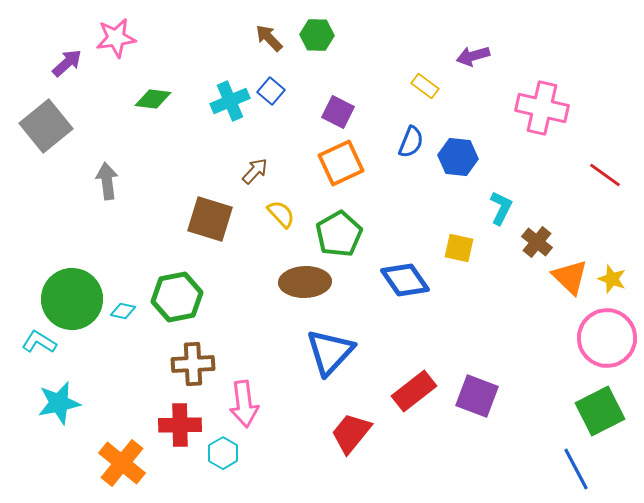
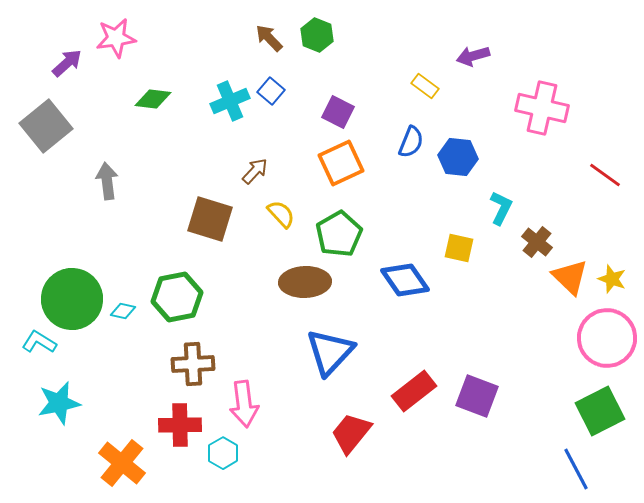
green hexagon at (317, 35): rotated 20 degrees clockwise
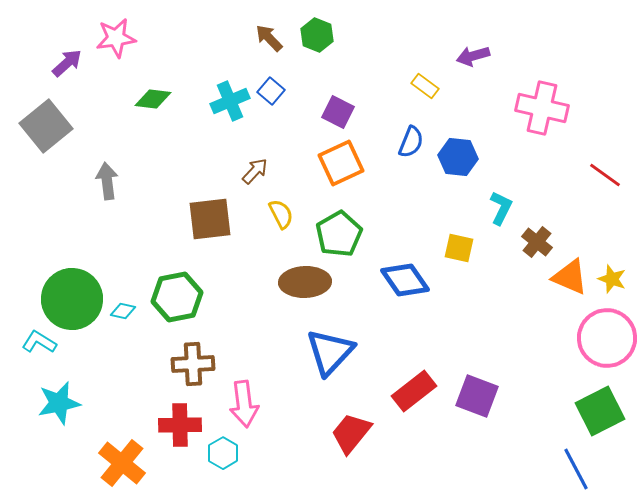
yellow semicircle at (281, 214): rotated 16 degrees clockwise
brown square at (210, 219): rotated 24 degrees counterclockwise
orange triangle at (570, 277): rotated 21 degrees counterclockwise
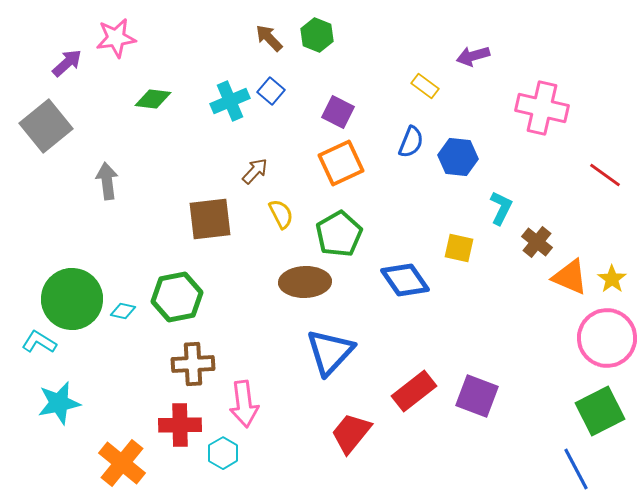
yellow star at (612, 279): rotated 16 degrees clockwise
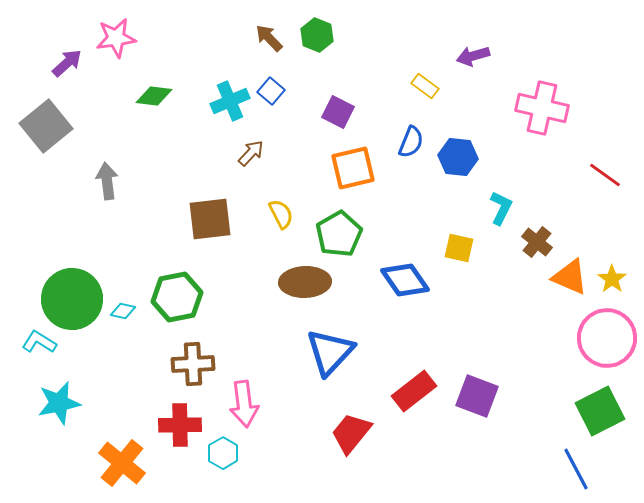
green diamond at (153, 99): moved 1 px right, 3 px up
orange square at (341, 163): moved 12 px right, 5 px down; rotated 12 degrees clockwise
brown arrow at (255, 171): moved 4 px left, 18 px up
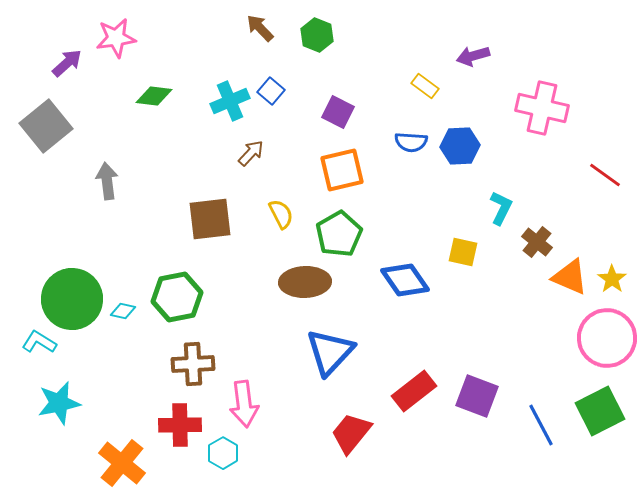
brown arrow at (269, 38): moved 9 px left, 10 px up
blue semicircle at (411, 142): rotated 72 degrees clockwise
blue hexagon at (458, 157): moved 2 px right, 11 px up; rotated 9 degrees counterclockwise
orange square at (353, 168): moved 11 px left, 2 px down
yellow square at (459, 248): moved 4 px right, 4 px down
blue line at (576, 469): moved 35 px left, 44 px up
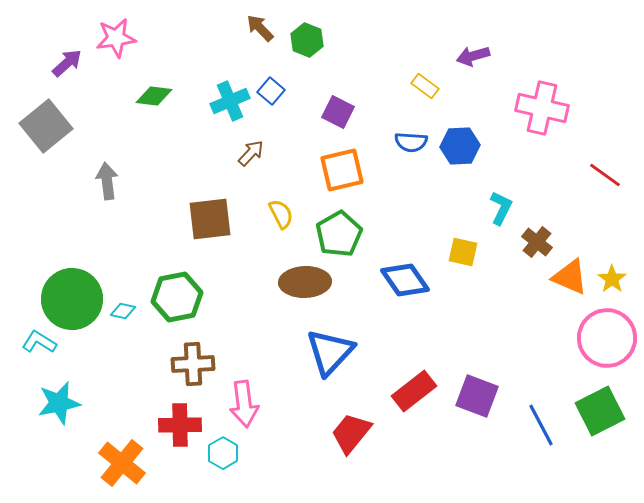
green hexagon at (317, 35): moved 10 px left, 5 px down
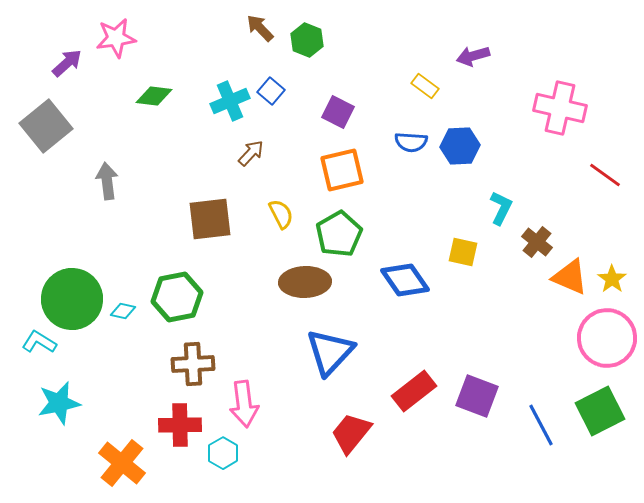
pink cross at (542, 108): moved 18 px right
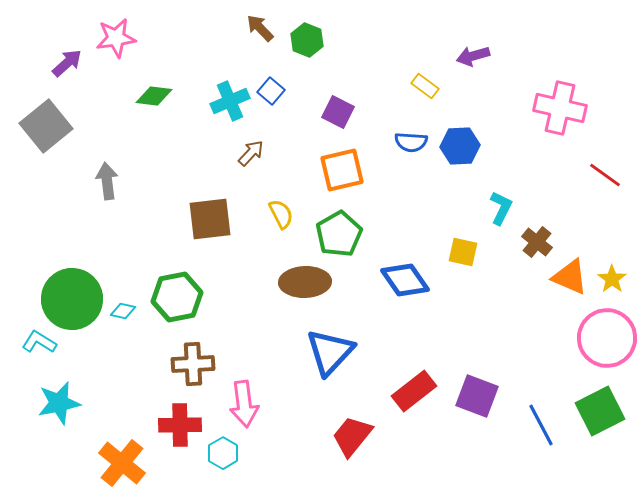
red trapezoid at (351, 433): moved 1 px right, 3 px down
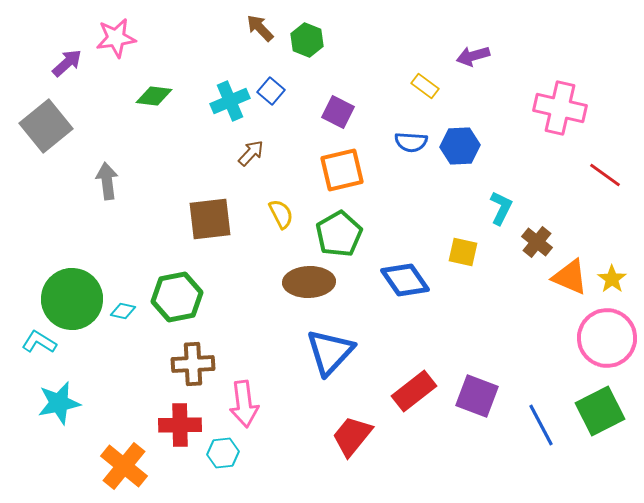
brown ellipse at (305, 282): moved 4 px right
cyan hexagon at (223, 453): rotated 24 degrees clockwise
orange cross at (122, 463): moved 2 px right, 3 px down
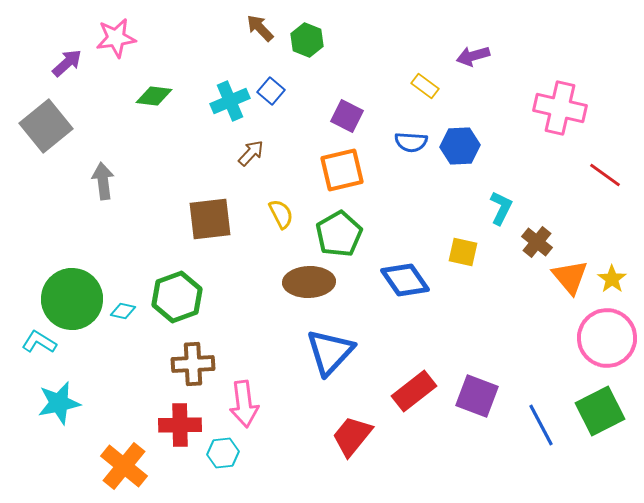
purple square at (338, 112): moved 9 px right, 4 px down
gray arrow at (107, 181): moved 4 px left
orange triangle at (570, 277): rotated 27 degrees clockwise
green hexagon at (177, 297): rotated 9 degrees counterclockwise
